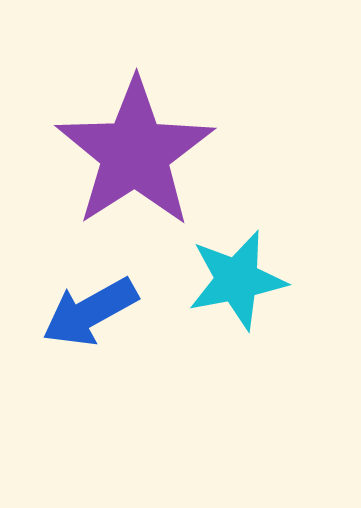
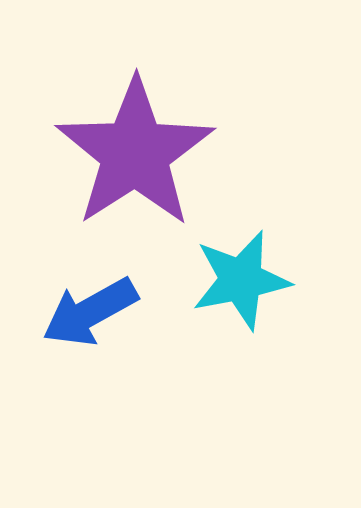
cyan star: moved 4 px right
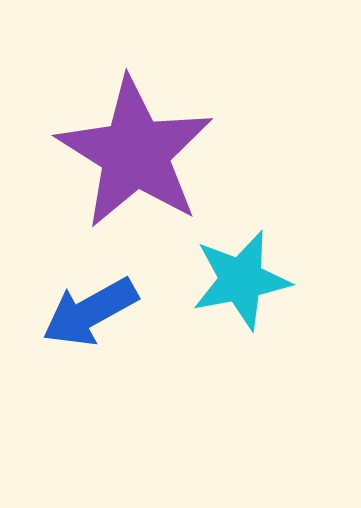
purple star: rotated 7 degrees counterclockwise
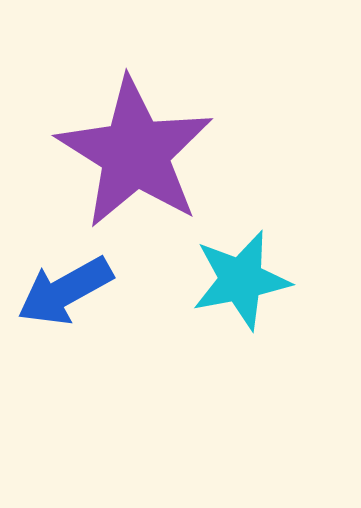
blue arrow: moved 25 px left, 21 px up
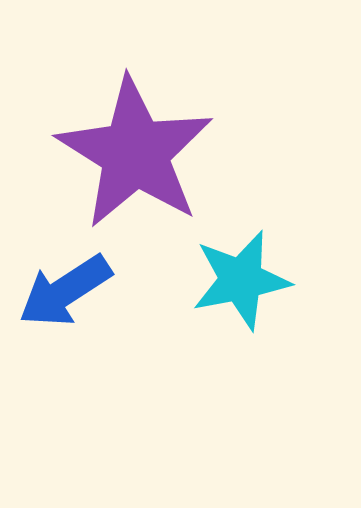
blue arrow: rotated 4 degrees counterclockwise
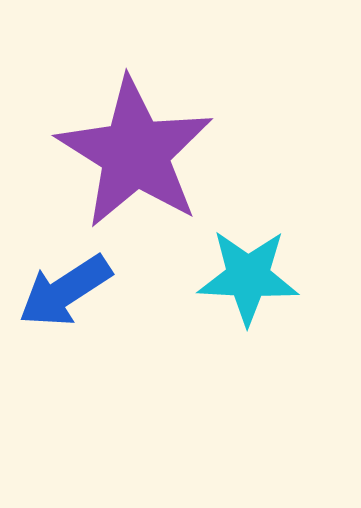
cyan star: moved 7 px right, 3 px up; rotated 14 degrees clockwise
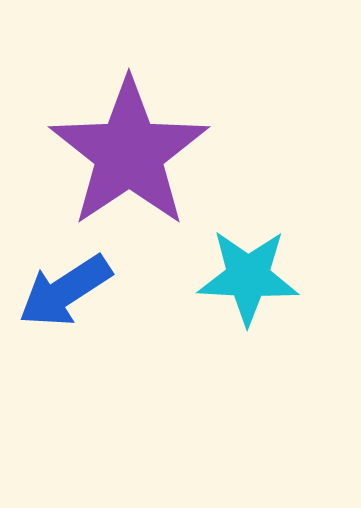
purple star: moved 6 px left; rotated 6 degrees clockwise
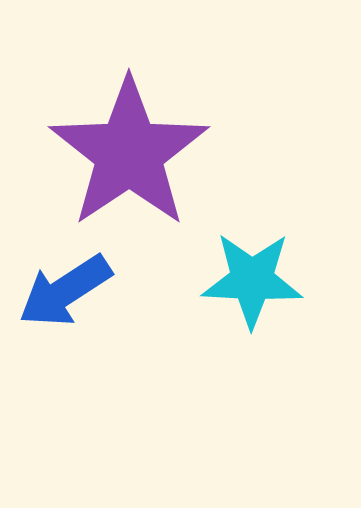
cyan star: moved 4 px right, 3 px down
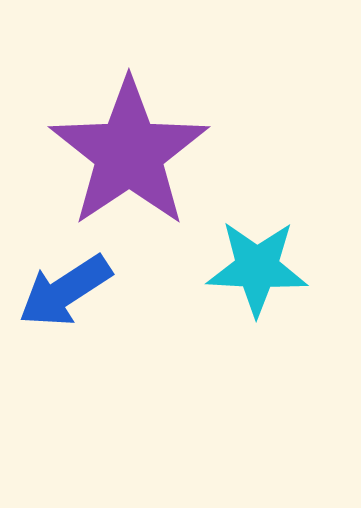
cyan star: moved 5 px right, 12 px up
